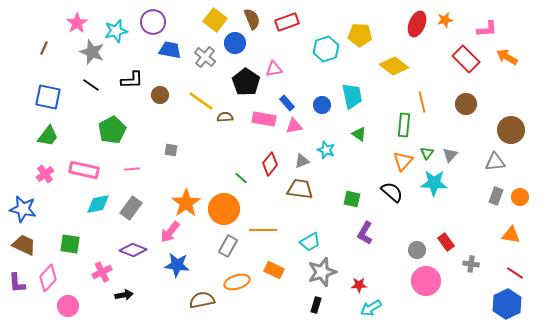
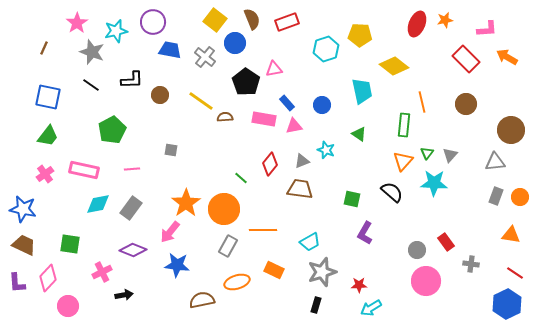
cyan trapezoid at (352, 96): moved 10 px right, 5 px up
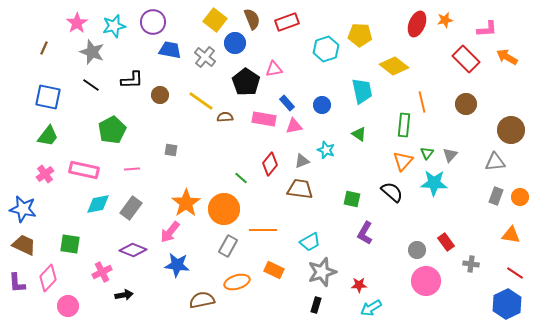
cyan star at (116, 31): moved 2 px left, 5 px up
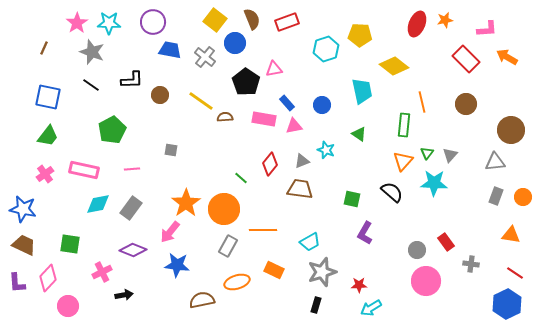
cyan star at (114, 26): moved 5 px left, 3 px up; rotated 15 degrees clockwise
orange circle at (520, 197): moved 3 px right
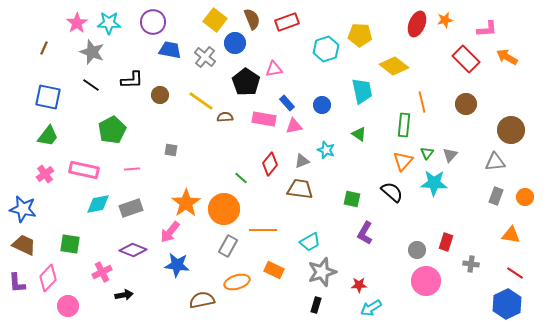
orange circle at (523, 197): moved 2 px right
gray rectangle at (131, 208): rotated 35 degrees clockwise
red rectangle at (446, 242): rotated 54 degrees clockwise
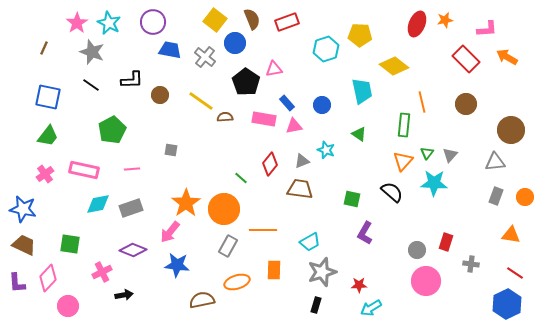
cyan star at (109, 23): rotated 25 degrees clockwise
orange rectangle at (274, 270): rotated 66 degrees clockwise
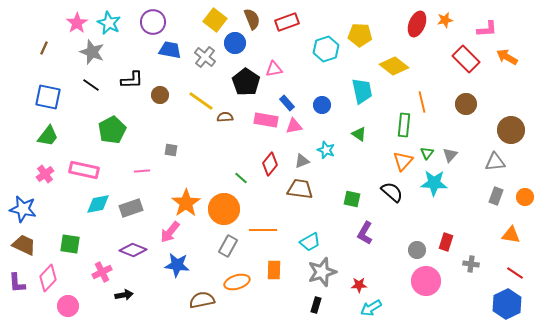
pink rectangle at (264, 119): moved 2 px right, 1 px down
pink line at (132, 169): moved 10 px right, 2 px down
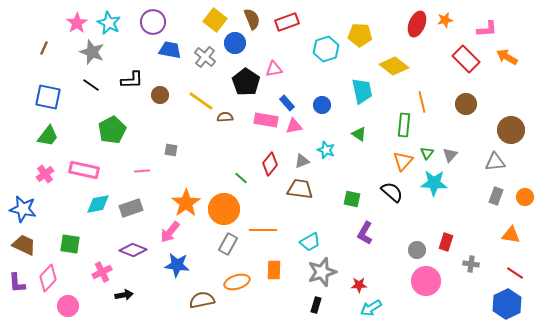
gray rectangle at (228, 246): moved 2 px up
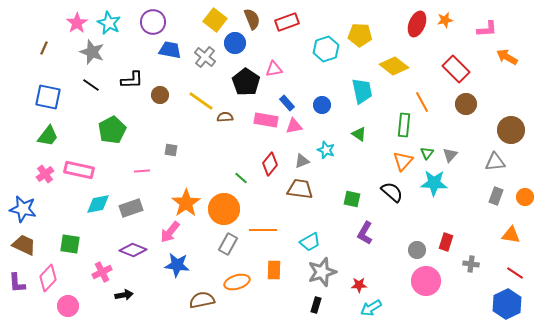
red rectangle at (466, 59): moved 10 px left, 10 px down
orange line at (422, 102): rotated 15 degrees counterclockwise
pink rectangle at (84, 170): moved 5 px left
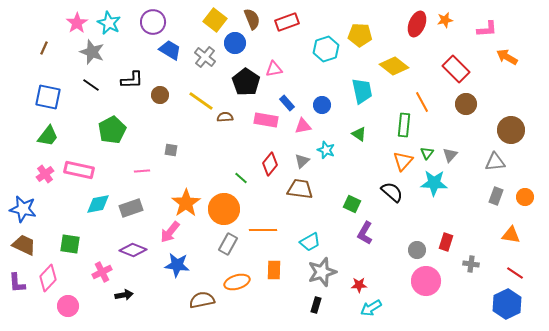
blue trapezoid at (170, 50): rotated 20 degrees clockwise
pink triangle at (294, 126): moved 9 px right
gray triangle at (302, 161): rotated 21 degrees counterclockwise
green square at (352, 199): moved 5 px down; rotated 12 degrees clockwise
